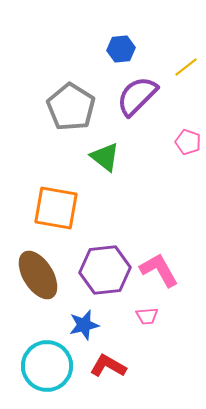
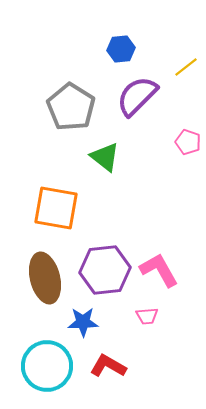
brown ellipse: moved 7 px right, 3 px down; rotated 18 degrees clockwise
blue star: moved 1 px left, 3 px up; rotated 12 degrees clockwise
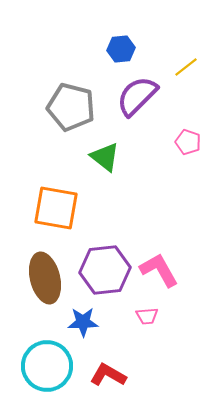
gray pentagon: rotated 18 degrees counterclockwise
red L-shape: moved 9 px down
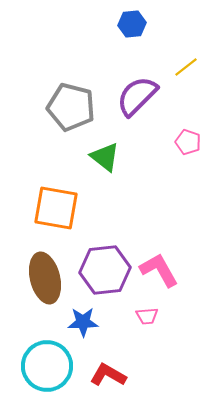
blue hexagon: moved 11 px right, 25 px up
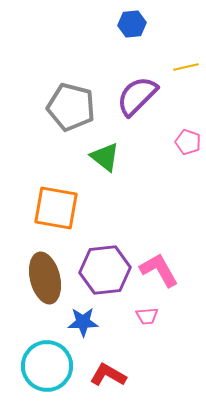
yellow line: rotated 25 degrees clockwise
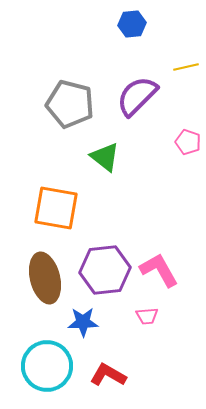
gray pentagon: moved 1 px left, 3 px up
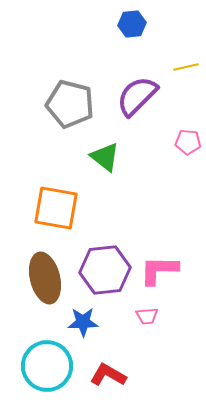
pink pentagon: rotated 15 degrees counterclockwise
pink L-shape: rotated 60 degrees counterclockwise
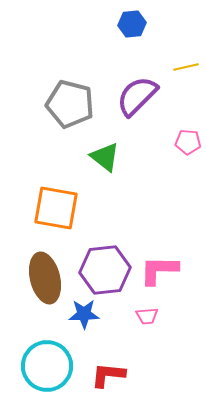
blue star: moved 1 px right, 8 px up
red L-shape: rotated 24 degrees counterclockwise
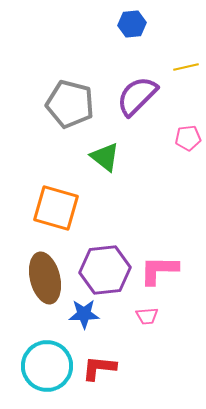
pink pentagon: moved 4 px up; rotated 10 degrees counterclockwise
orange square: rotated 6 degrees clockwise
red L-shape: moved 9 px left, 7 px up
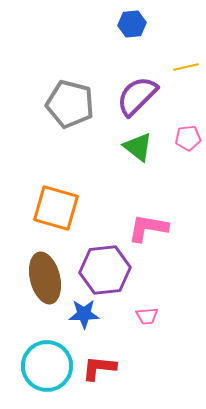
green triangle: moved 33 px right, 10 px up
pink L-shape: moved 11 px left, 42 px up; rotated 9 degrees clockwise
